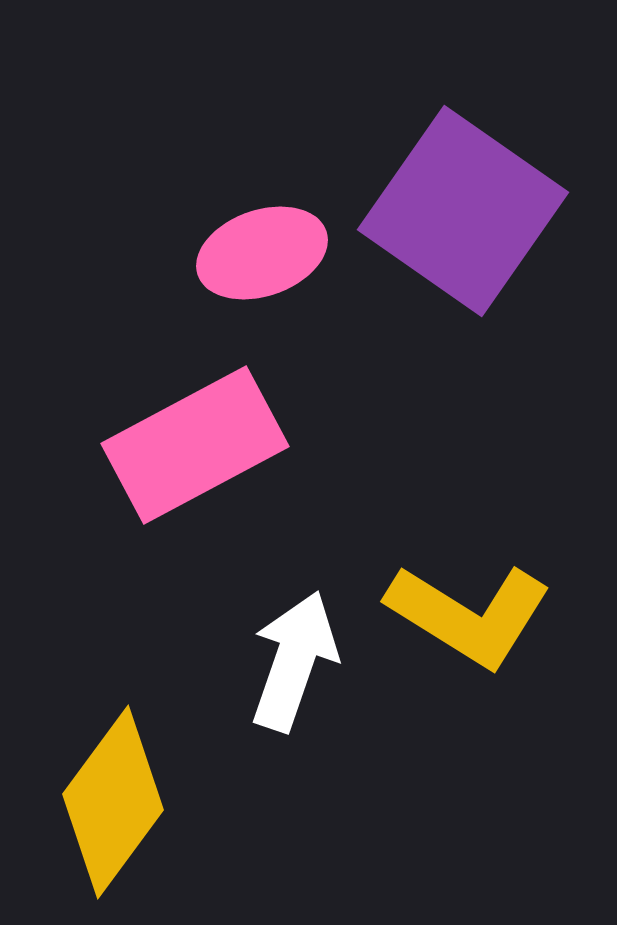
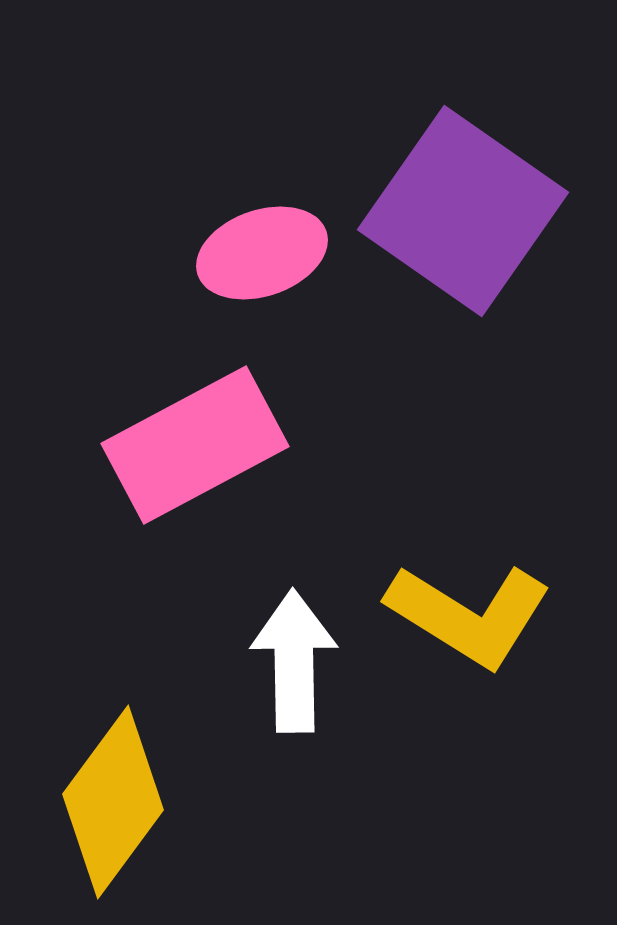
white arrow: rotated 20 degrees counterclockwise
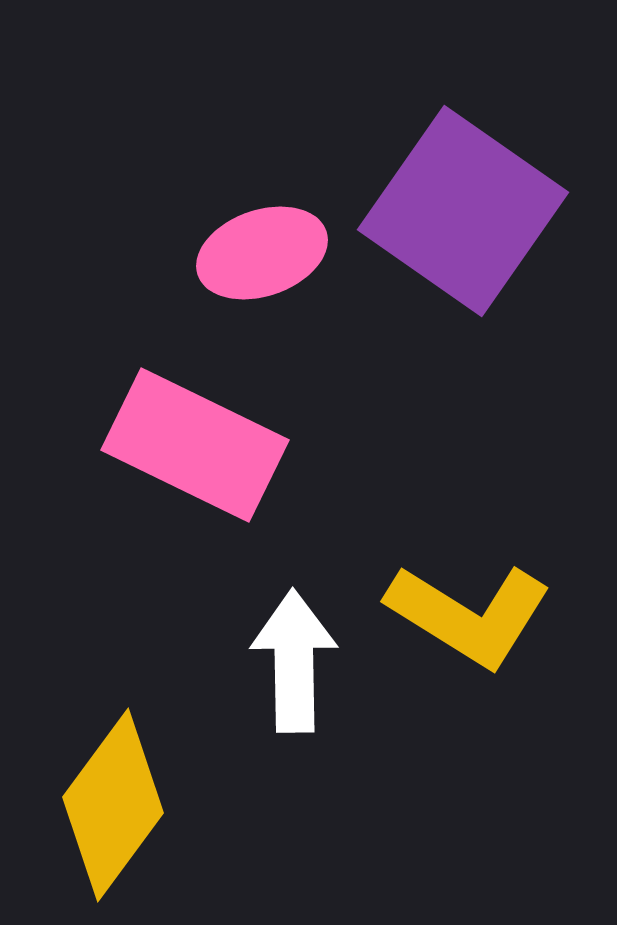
pink rectangle: rotated 54 degrees clockwise
yellow diamond: moved 3 px down
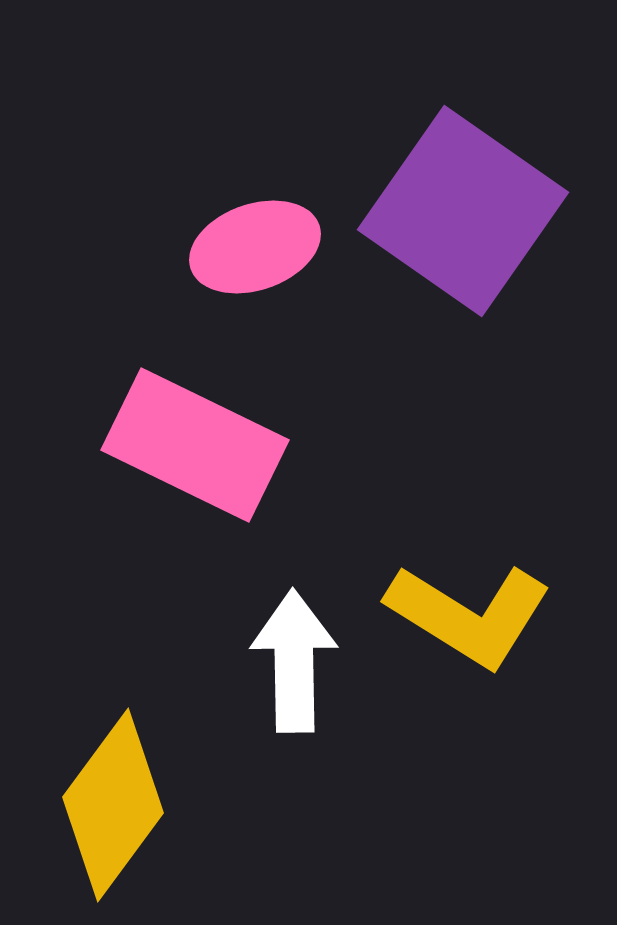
pink ellipse: moved 7 px left, 6 px up
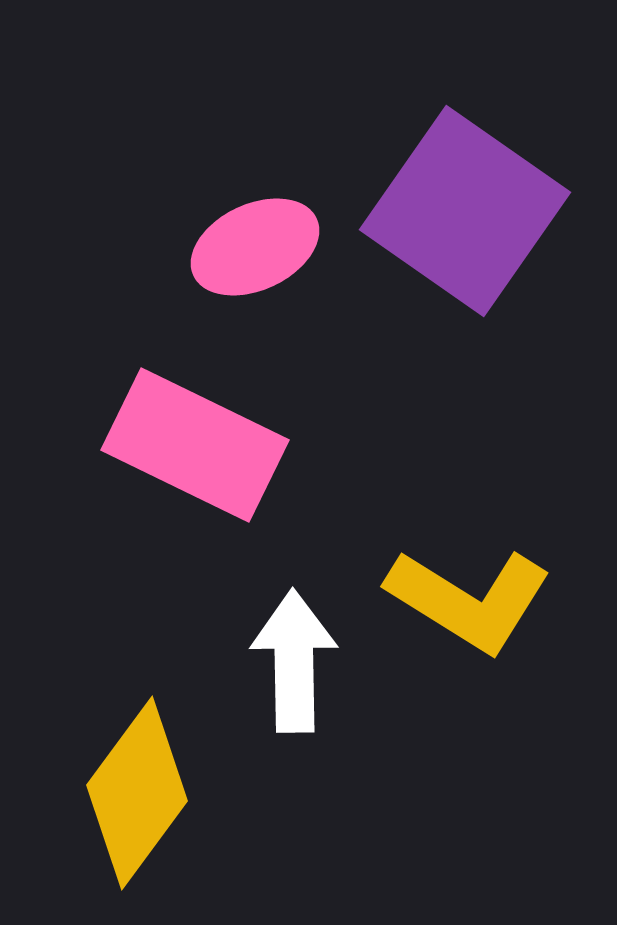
purple square: moved 2 px right
pink ellipse: rotated 6 degrees counterclockwise
yellow L-shape: moved 15 px up
yellow diamond: moved 24 px right, 12 px up
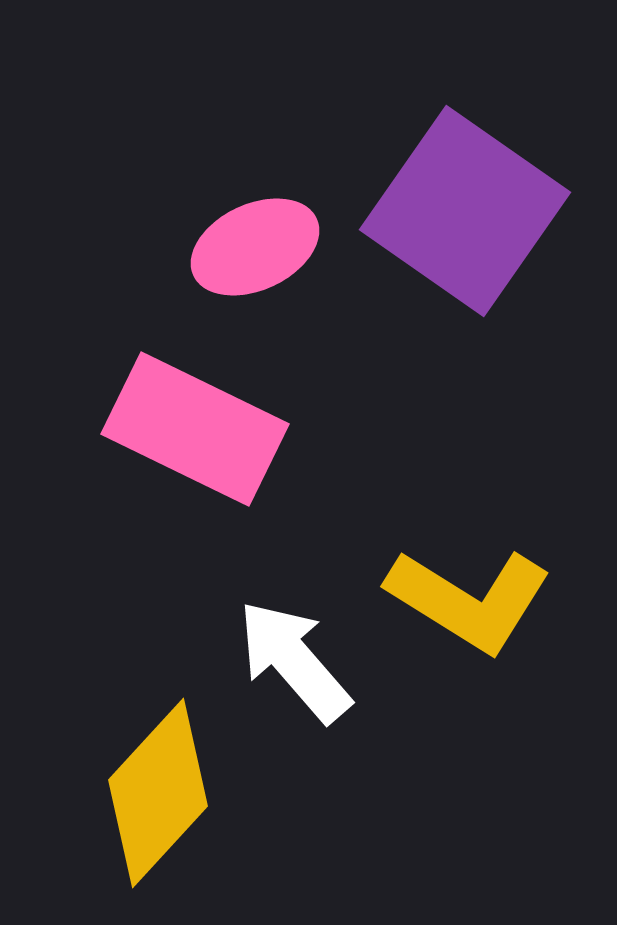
pink rectangle: moved 16 px up
white arrow: rotated 40 degrees counterclockwise
yellow diamond: moved 21 px right; rotated 6 degrees clockwise
